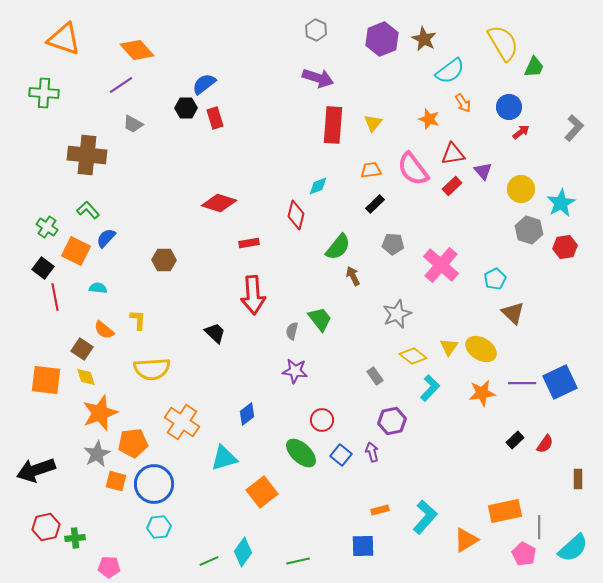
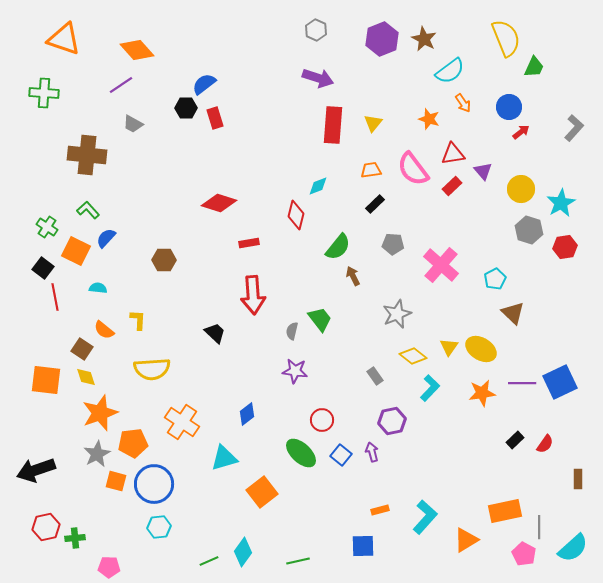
yellow semicircle at (503, 43): moved 3 px right, 5 px up; rotated 9 degrees clockwise
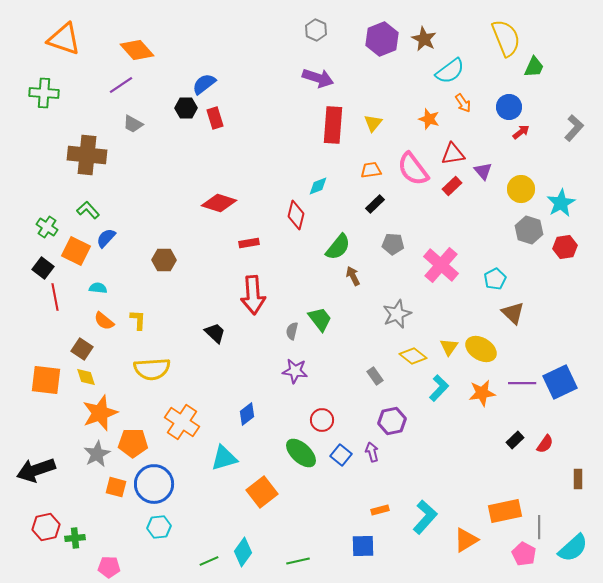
orange semicircle at (104, 330): moved 9 px up
cyan L-shape at (430, 388): moved 9 px right
orange pentagon at (133, 443): rotated 8 degrees clockwise
orange square at (116, 481): moved 6 px down
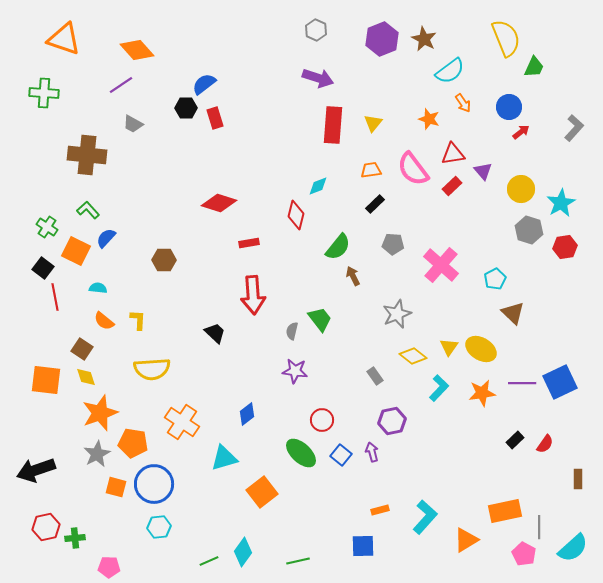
orange pentagon at (133, 443): rotated 8 degrees clockwise
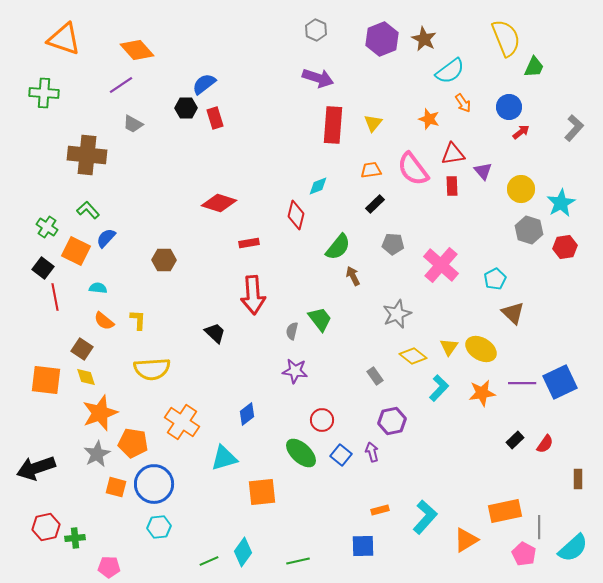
red rectangle at (452, 186): rotated 48 degrees counterclockwise
black arrow at (36, 470): moved 2 px up
orange square at (262, 492): rotated 32 degrees clockwise
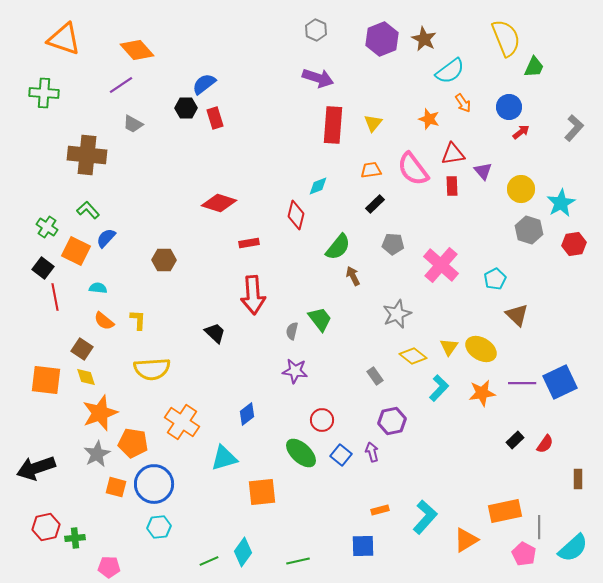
red hexagon at (565, 247): moved 9 px right, 3 px up
brown triangle at (513, 313): moved 4 px right, 2 px down
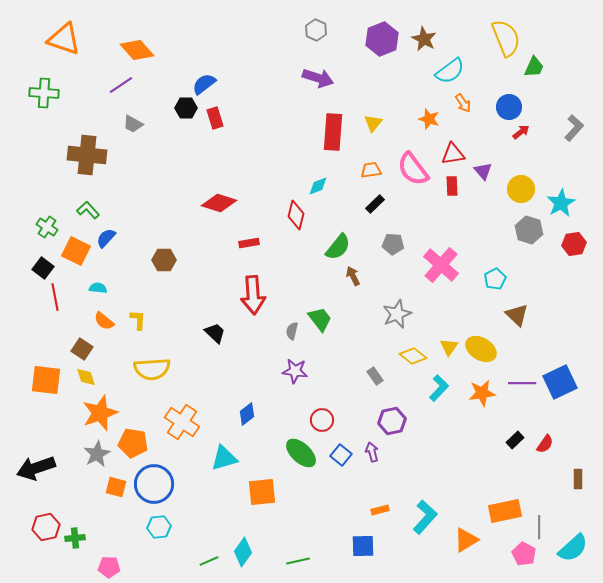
red rectangle at (333, 125): moved 7 px down
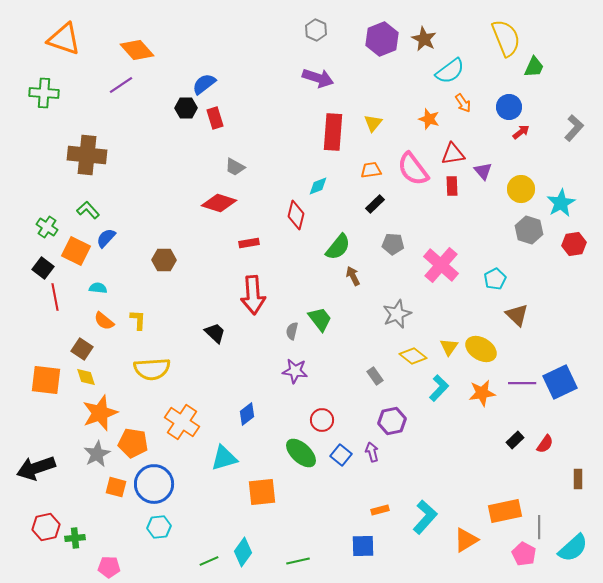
gray trapezoid at (133, 124): moved 102 px right, 43 px down
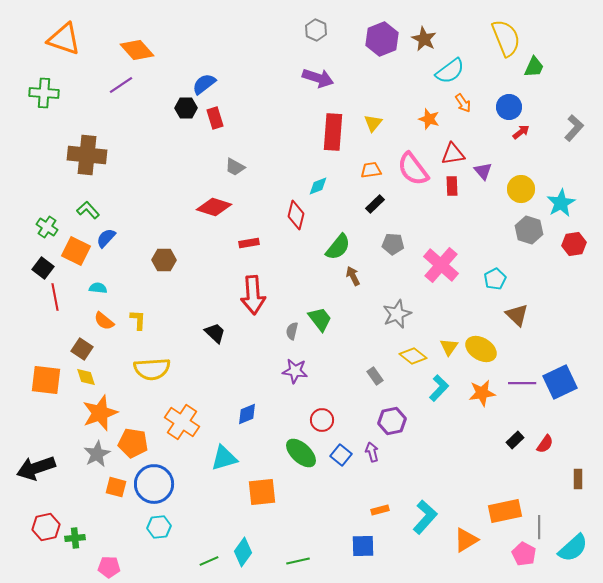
red diamond at (219, 203): moved 5 px left, 4 px down
blue diamond at (247, 414): rotated 15 degrees clockwise
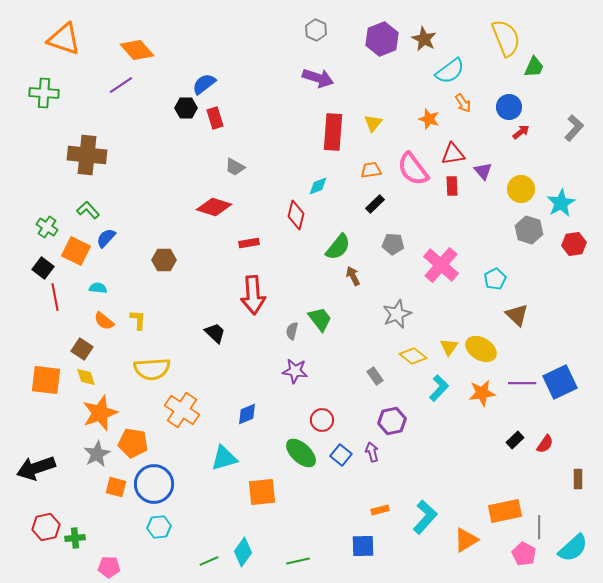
orange cross at (182, 422): moved 12 px up
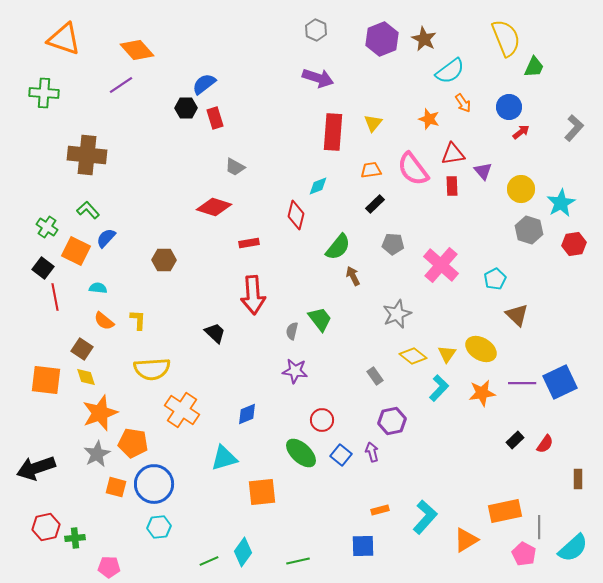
yellow triangle at (449, 347): moved 2 px left, 7 px down
